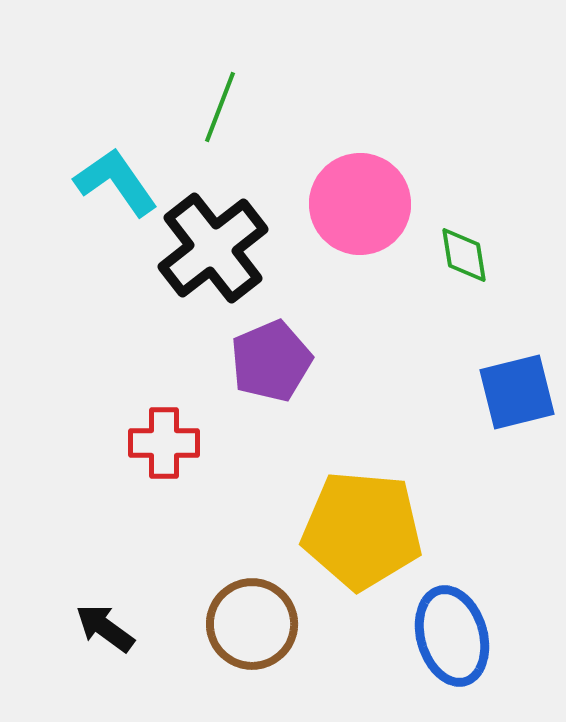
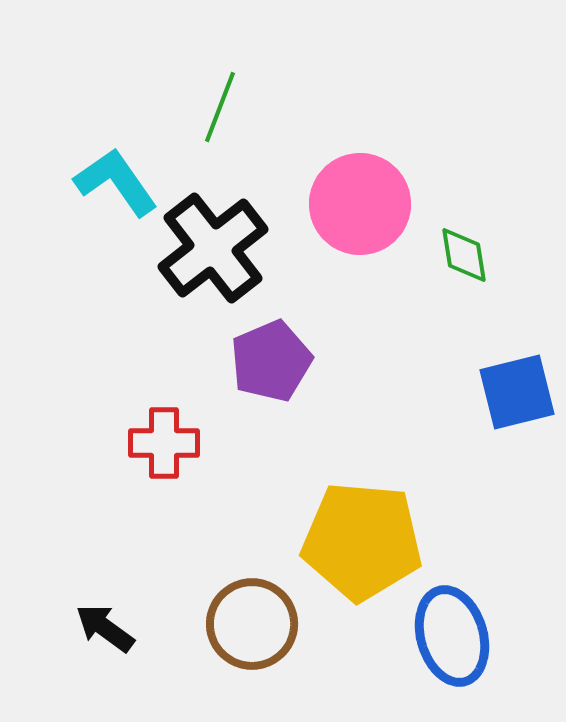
yellow pentagon: moved 11 px down
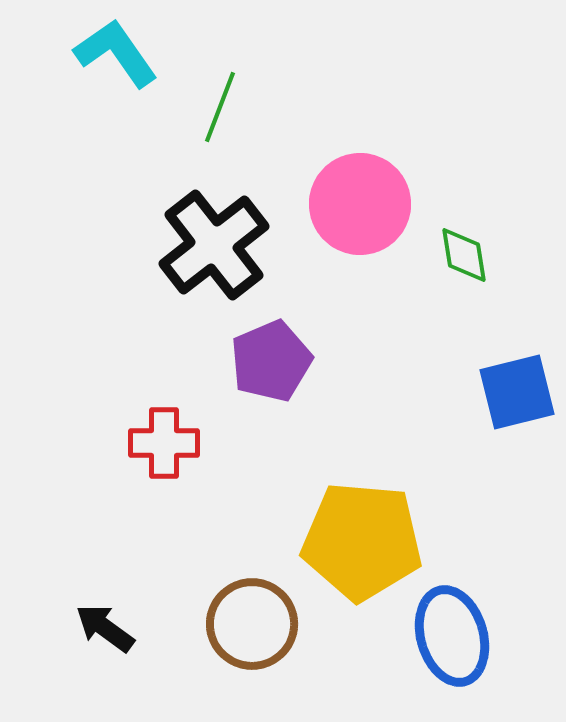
cyan L-shape: moved 129 px up
black cross: moved 1 px right, 3 px up
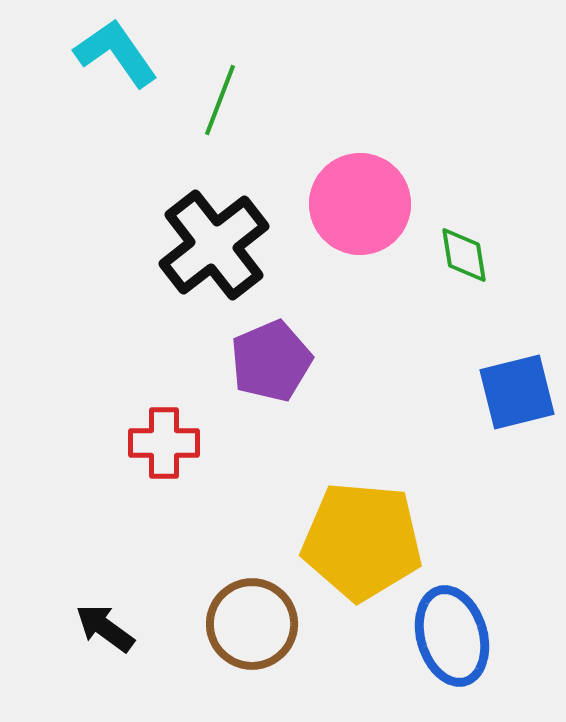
green line: moved 7 px up
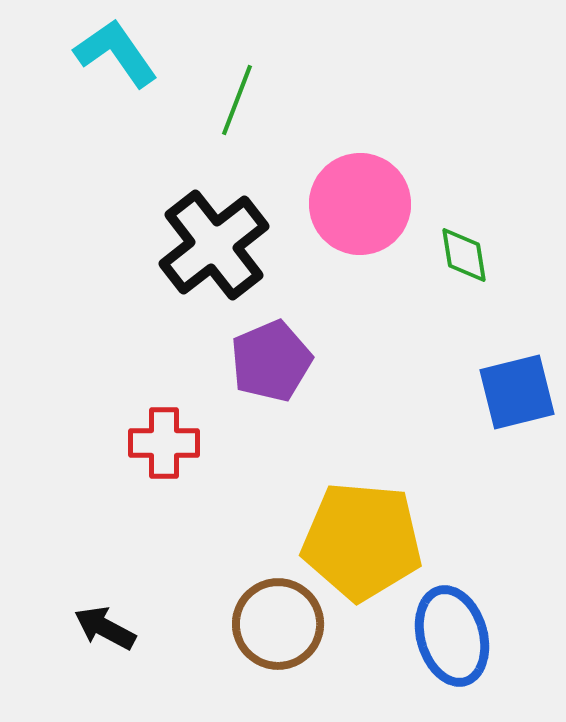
green line: moved 17 px right
brown circle: moved 26 px right
black arrow: rotated 8 degrees counterclockwise
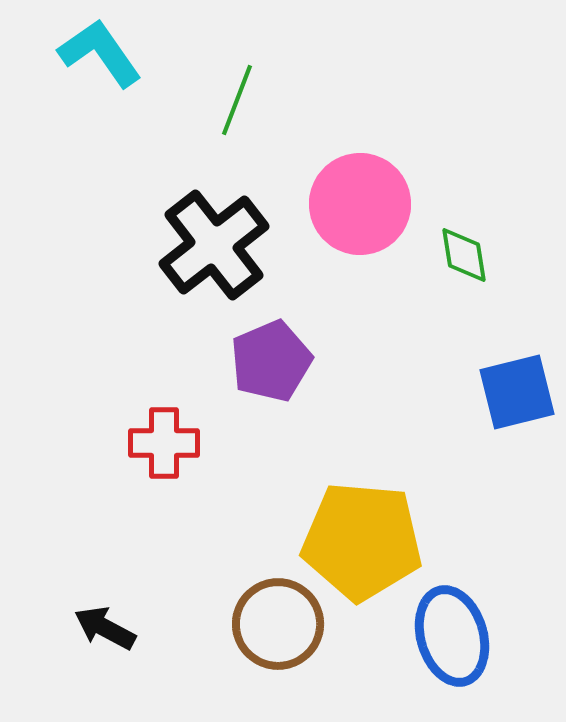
cyan L-shape: moved 16 px left
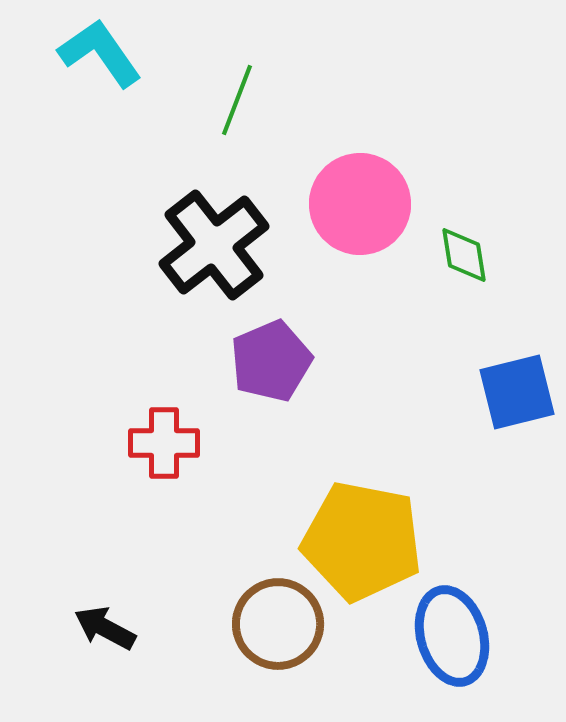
yellow pentagon: rotated 6 degrees clockwise
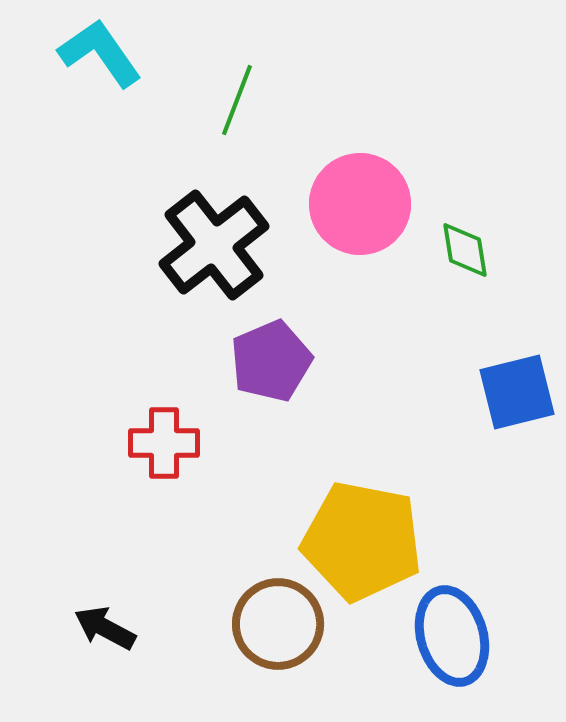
green diamond: moved 1 px right, 5 px up
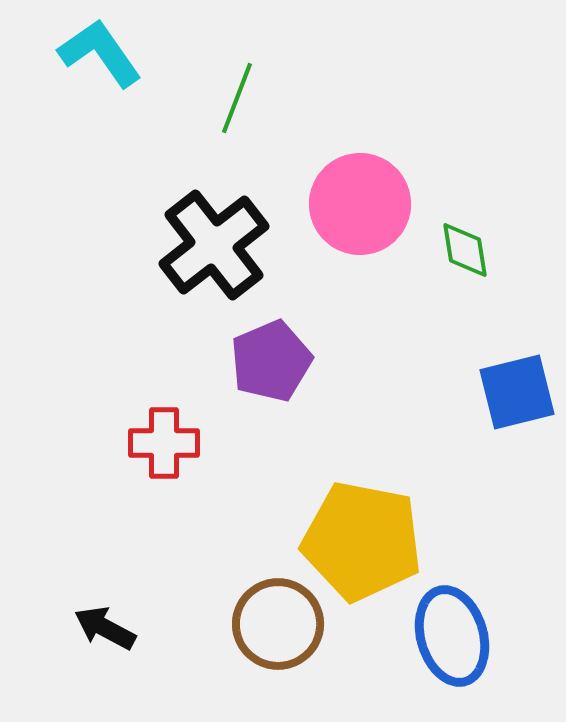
green line: moved 2 px up
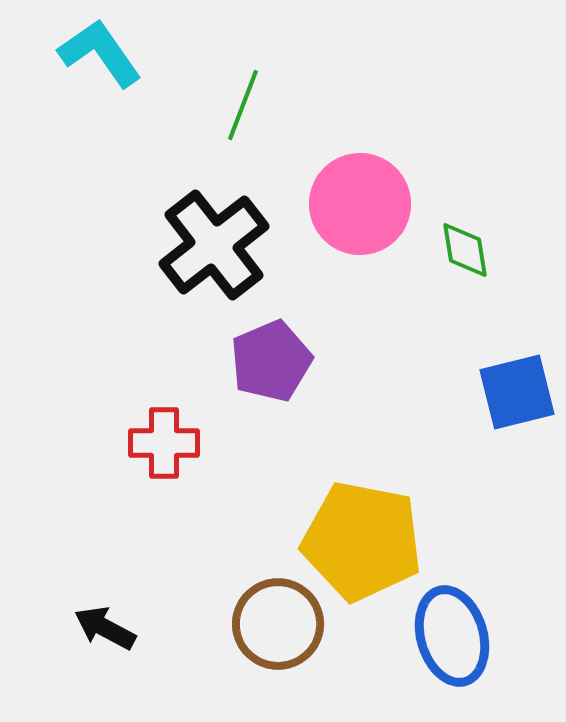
green line: moved 6 px right, 7 px down
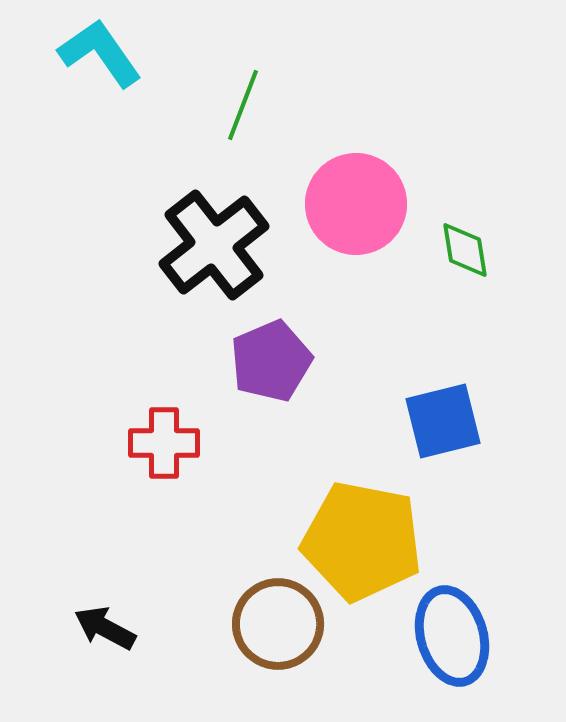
pink circle: moved 4 px left
blue square: moved 74 px left, 29 px down
